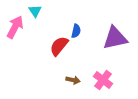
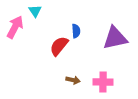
blue semicircle: rotated 16 degrees counterclockwise
pink cross: moved 2 px down; rotated 36 degrees counterclockwise
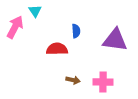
purple triangle: moved 2 px down; rotated 20 degrees clockwise
red semicircle: moved 2 px left, 3 px down; rotated 50 degrees clockwise
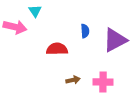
pink arrow: rotated 75 degrees clockwise
blue semicircle: moved 9 px right
purple triangle: rotated 36 degrees counterclockwise
brown arrow: rotated 24 degrees counterclockwise
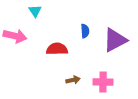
pink arrow: moved 9 px down
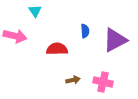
pink cross: rotated 12 degrees clockwise
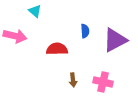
cyan triangle: rotated 16 degrees counterclockwise
brown arrow: rotated 96 degrees clockwise
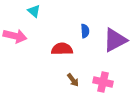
cyan triangle: moved 1 px left
red semicircle: moved 5 px right
brown arrow: rotated 32 degrees counterclockwise
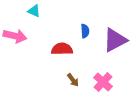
cyan triangle: rotated 16 degrees counterclockwise
pink cross: rotated 30 degrees clockwise
